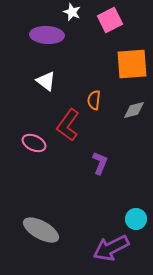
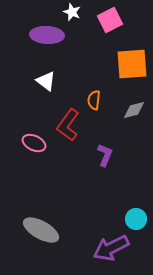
purple L-shape: moved 5 px right, 8 px up
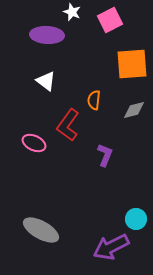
purple arrow: moved 1 px up
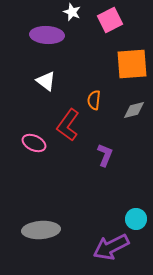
gray ellipse: rotated 33 degrees counterclockwise
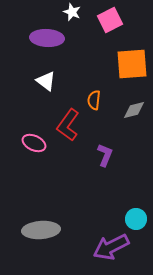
purple ellipse: moved 3 px down
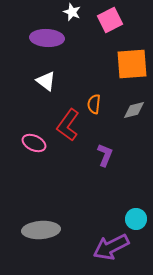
orange semicircle: moved 4 px down
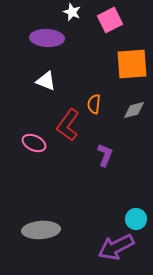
white triangle: rotated 15 degrees counterclockwise
purple arrow: moved 5 px right
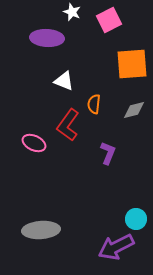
pink square: moved 1 px left
white triangle: moved 18 px right
purple L-shape: moved 3 px right, 2 px up
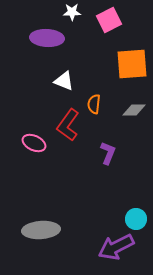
white star: rotated 24 degrees counterclockwise
gray diamond: rotated 15 degrees clockwise
